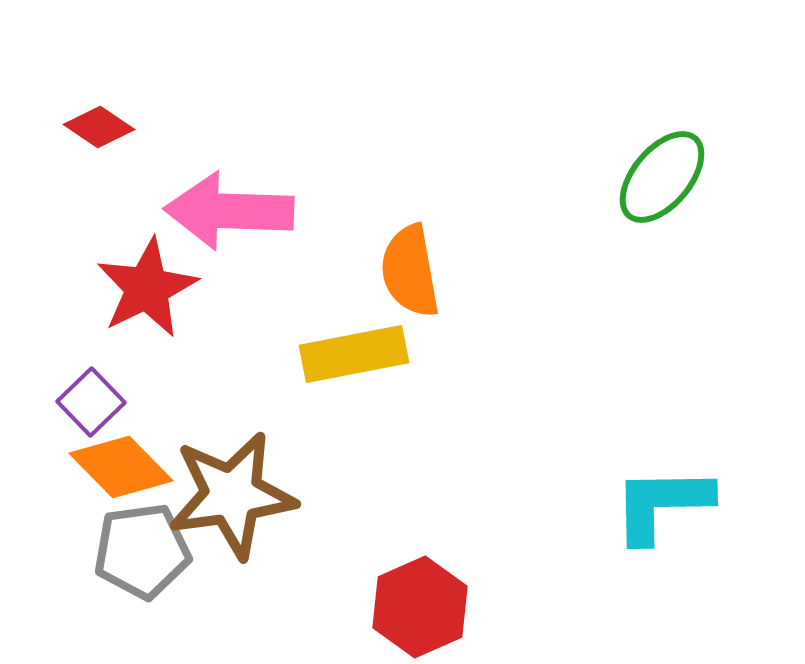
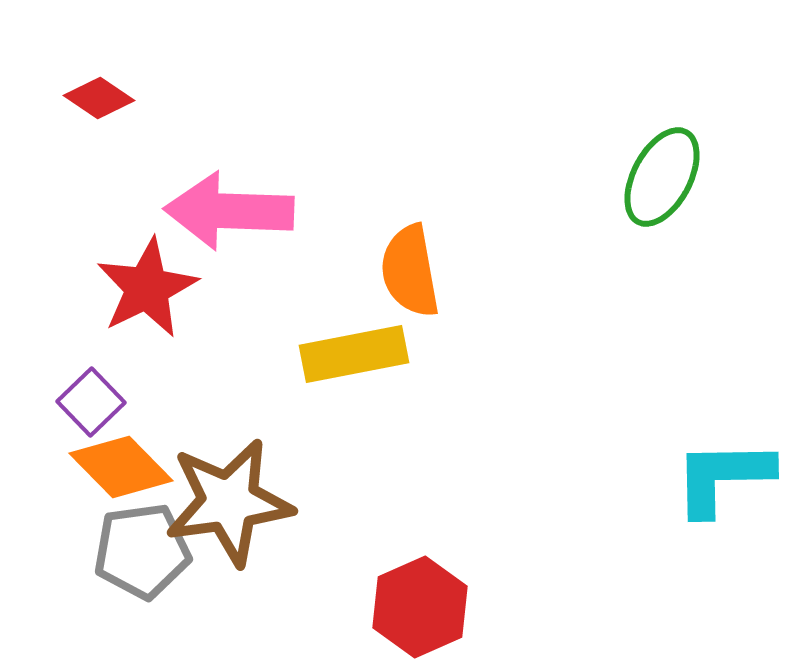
red diamond: moved 29 px up
green ellipse: rotated 12 degrees counterclockwise
brown star: moved 3 px left, 7 px down
cyan L-shape: moved 61 px right, 27 px up
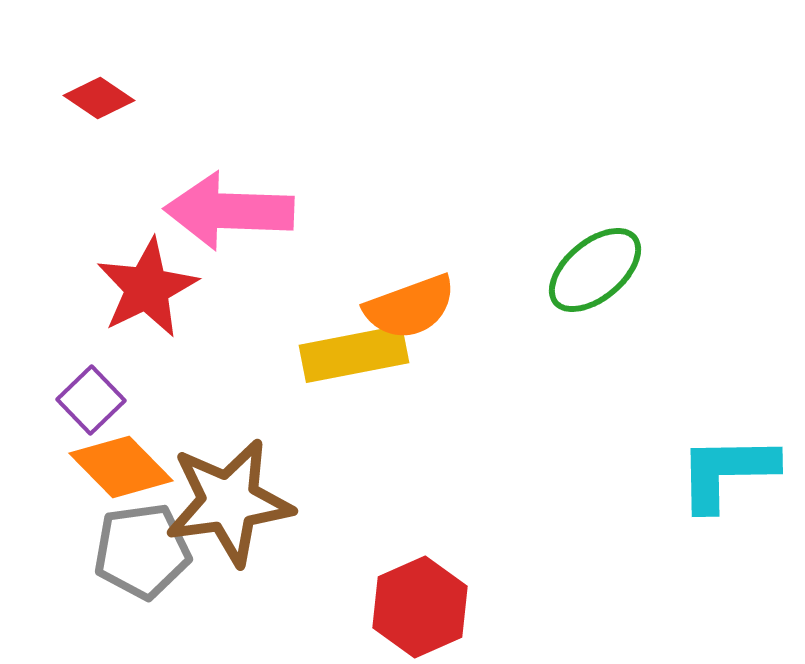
green ellipse: moved 67 px left, 93 px down; rotated 22 degrees clockwise
orange semicircle: moved 36 px down; rotated 100 degrees counterclockwise
purple square: moved 2 px up
cyan L-shape: moved 4 px right, 5 px up
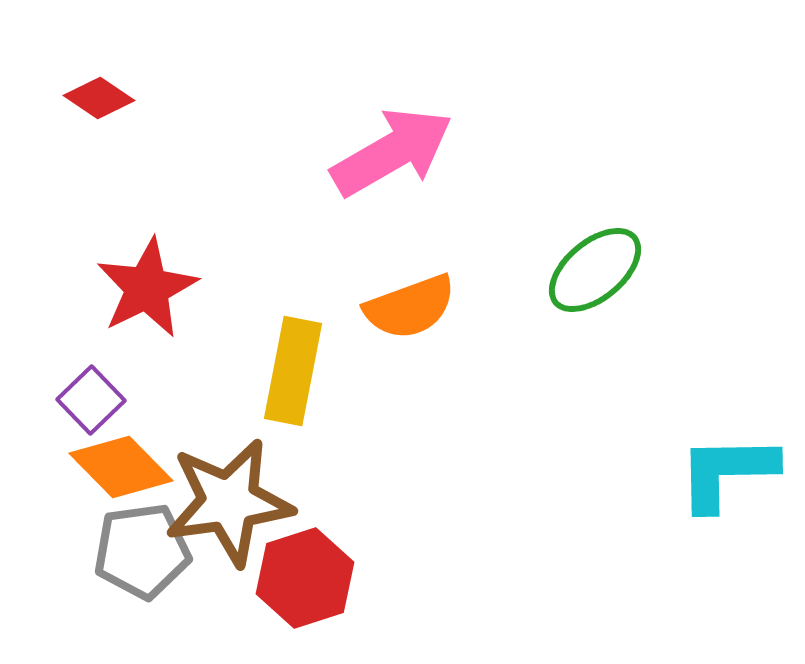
pink arrow: moved 163 px right, 59 px up; rotated 148 degrees clockwise
yellow rectangle: moved 61 px left, 17 px down; rotated 68 degrees counterclockwise
red hexagon: moved 115 px left, 29 px up; rotated 6 degrees clockwise
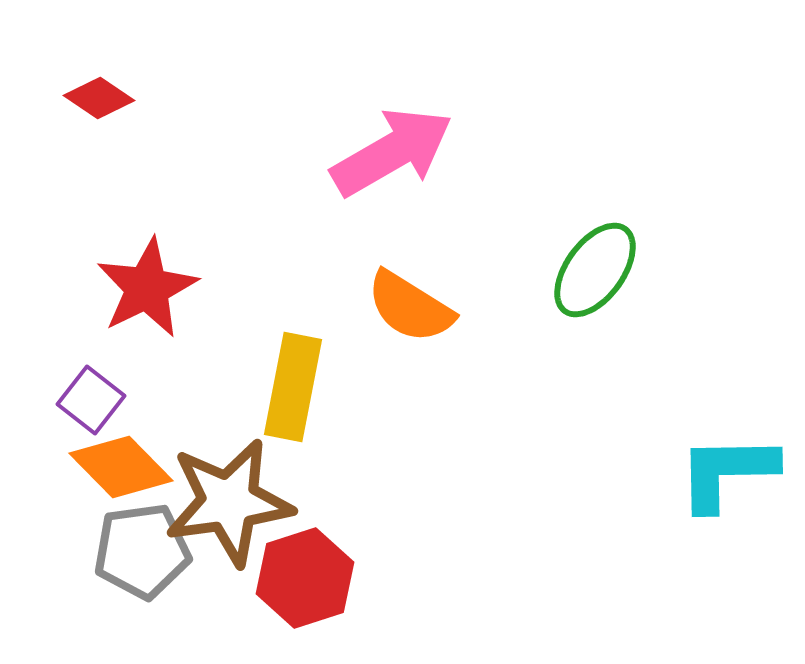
green ellipse: rotated 14 degrees counterclockwise
orange semicircle: rotated 52 degrees clockwise
yellow rectangle: moved 16 px down
purple square: rotated 8 degrees counterclockwise
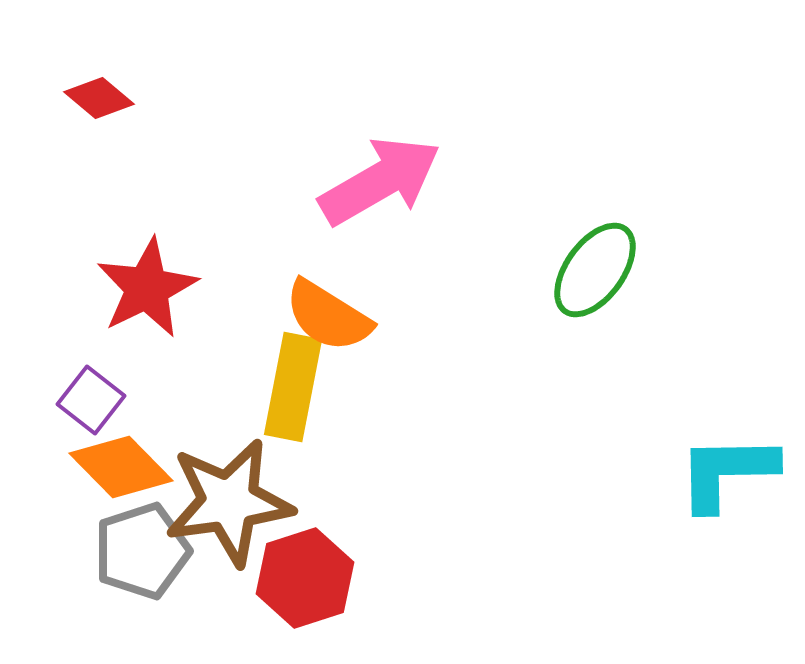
red diamond: rotated 6 degrees clockwise
pink arrow: moved 12 px left, 29 px down
orange semicircle: moved 82 px left, 9 px down
gray pentagon: rotated 10 degrees counterclockwise
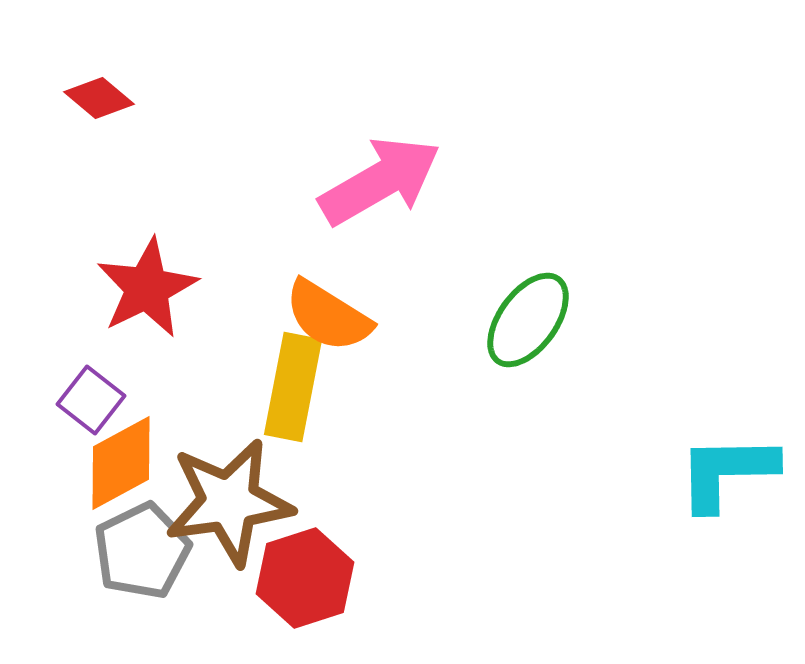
green ellipse: moved 67 px left, 50 px down
orange diamond: moved 4 px up; rotated 74 degrees counterclockwise
gray pentagon: rotated 8 degrees counterclockwise
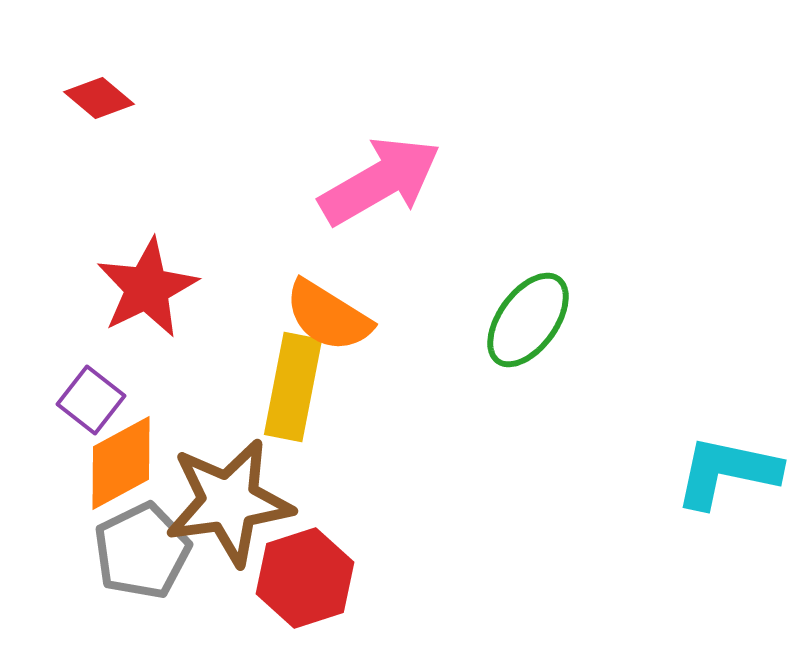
cyan L-shape: rotated 13 degrees clockwise
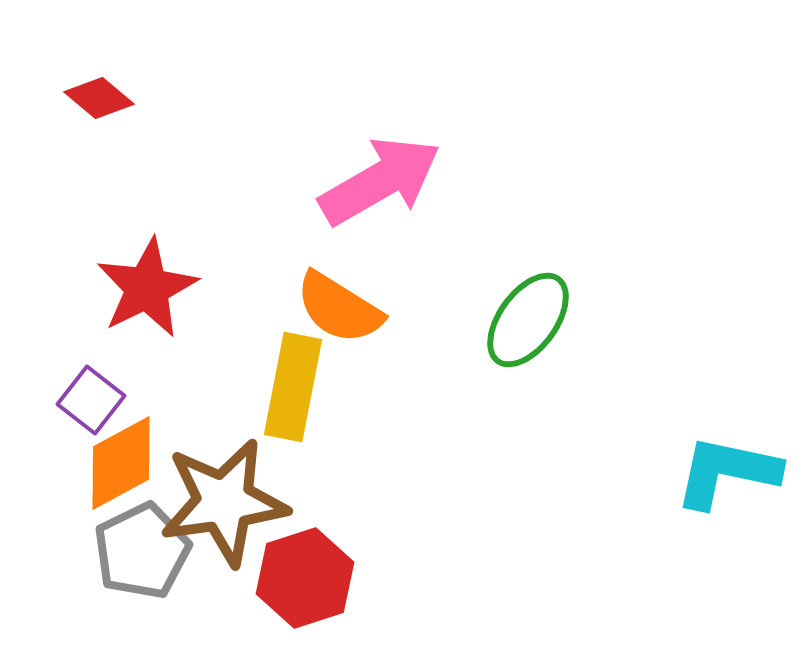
orange semicircle: moved 11 px right, 8 px up
brown star: moved 5 px left
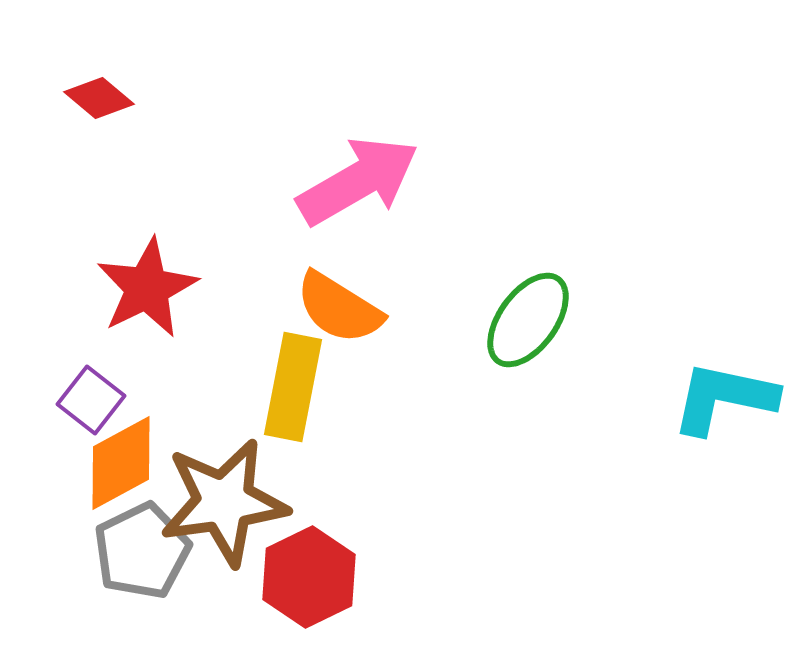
pink arrow: moved 22 px left
cyan L-shape: moved 3 px left, 74 px up
red hexagon: moved 4 px right, 1 px up; rotated 8 degrees counterclockwise
